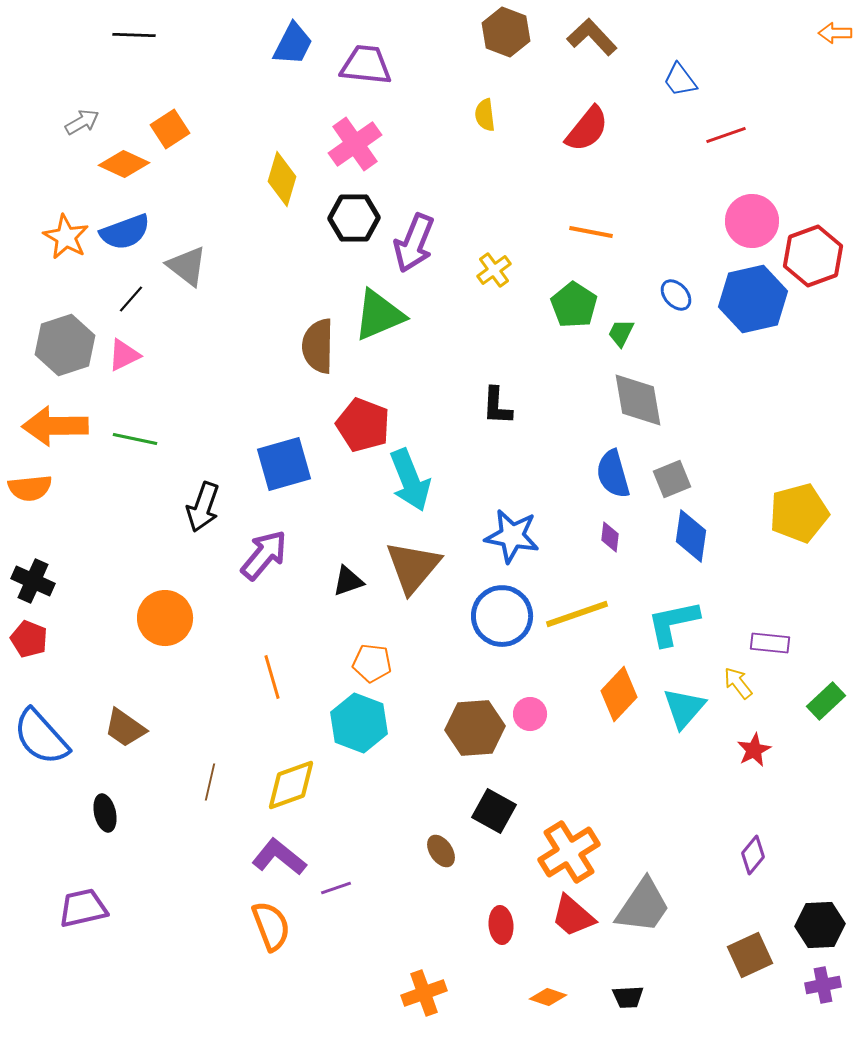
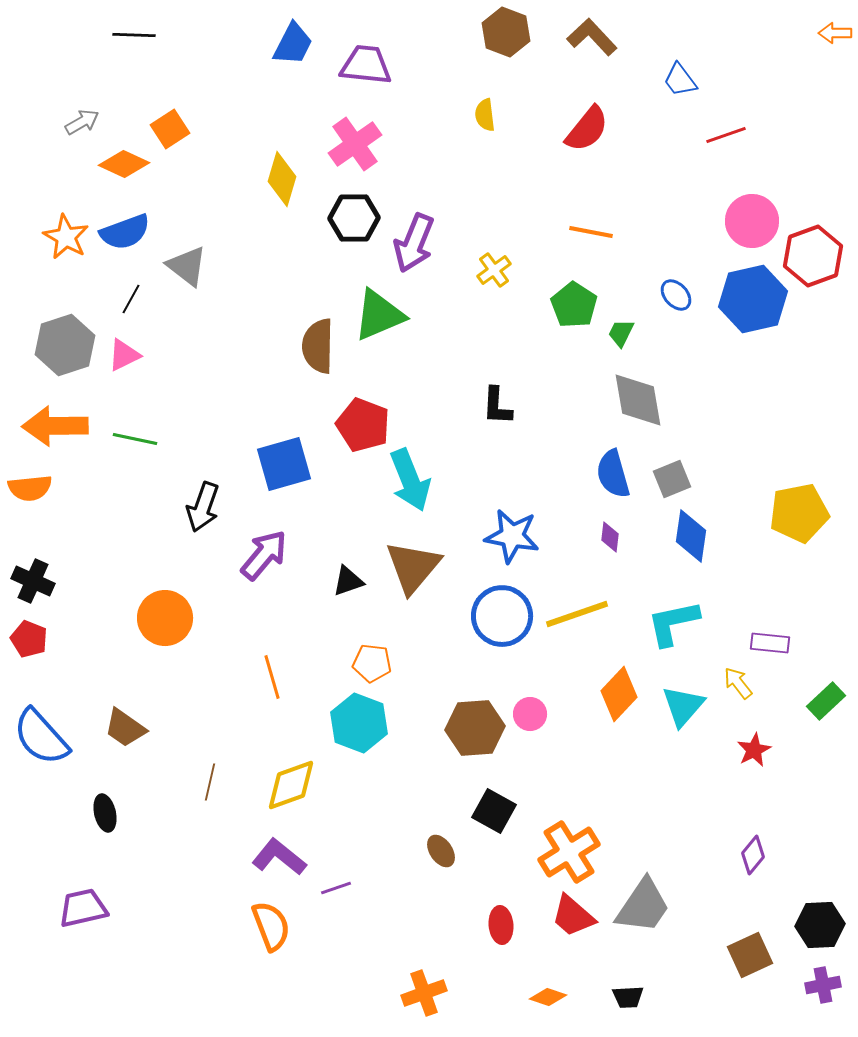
black line at (131, 299): rotated 12 degrees counterclockwise
yellow pentagon at (799, 513): rotated 4 degrees clockwise
cyan triangle at (684, 708): moved 1 px left, 2 px up
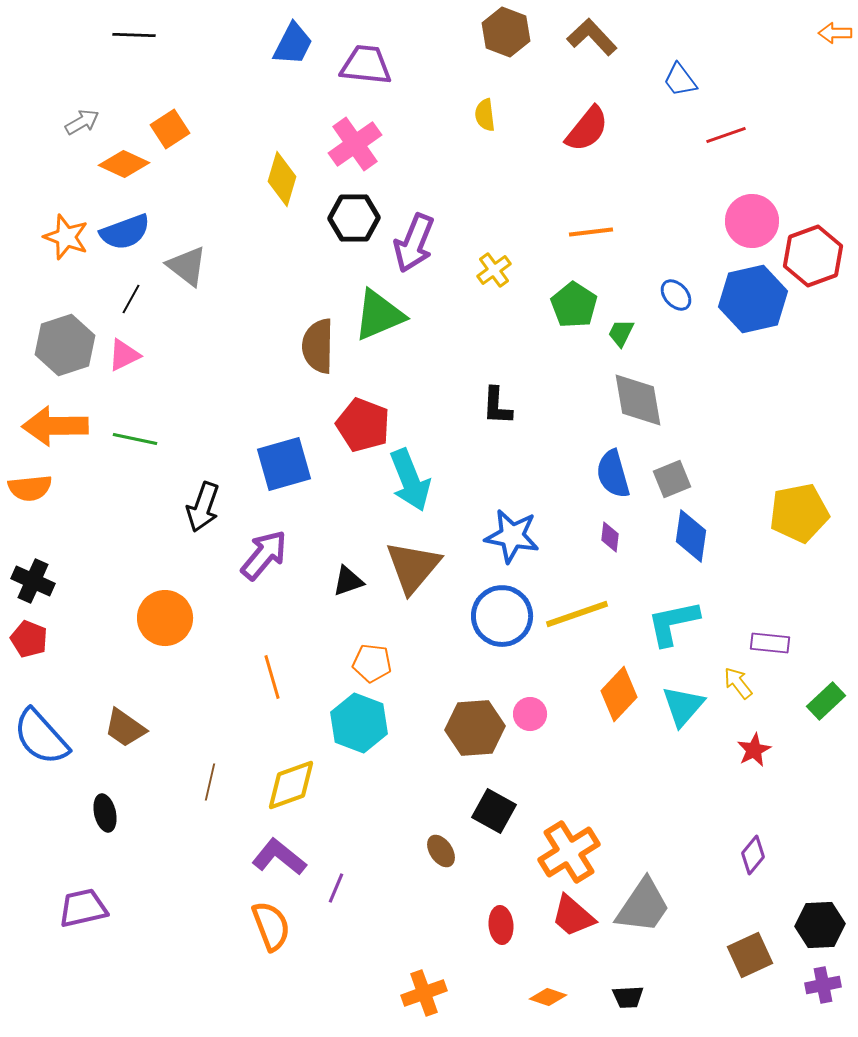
orange line at (591, 232): rotated 18 degrees counterclockwise
orange star at (66, 237): rotated 9 degrees counterclockwise
purple line at (336, 888): rotated 48 degrees counterclockwise
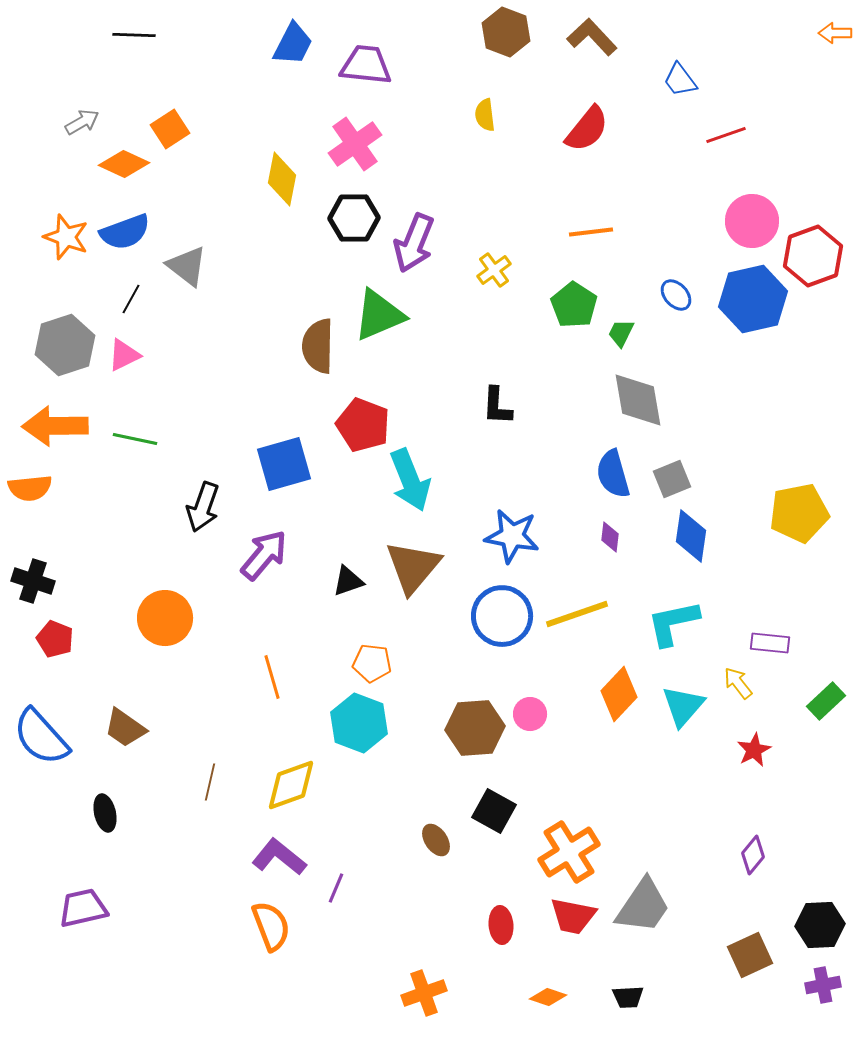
yellow diamond at (282, 179): rotated 6 degrees counterclockwise
black cross at (33, 581): rotated 6 degrees counterclockwise
red pentagon at (29, 639): moved 26 px right
brown ellipse at (441, 851): moved 5 px left, 11 px up
red trapezoid at (573, 916): rotated 30 degrees counterclockwise
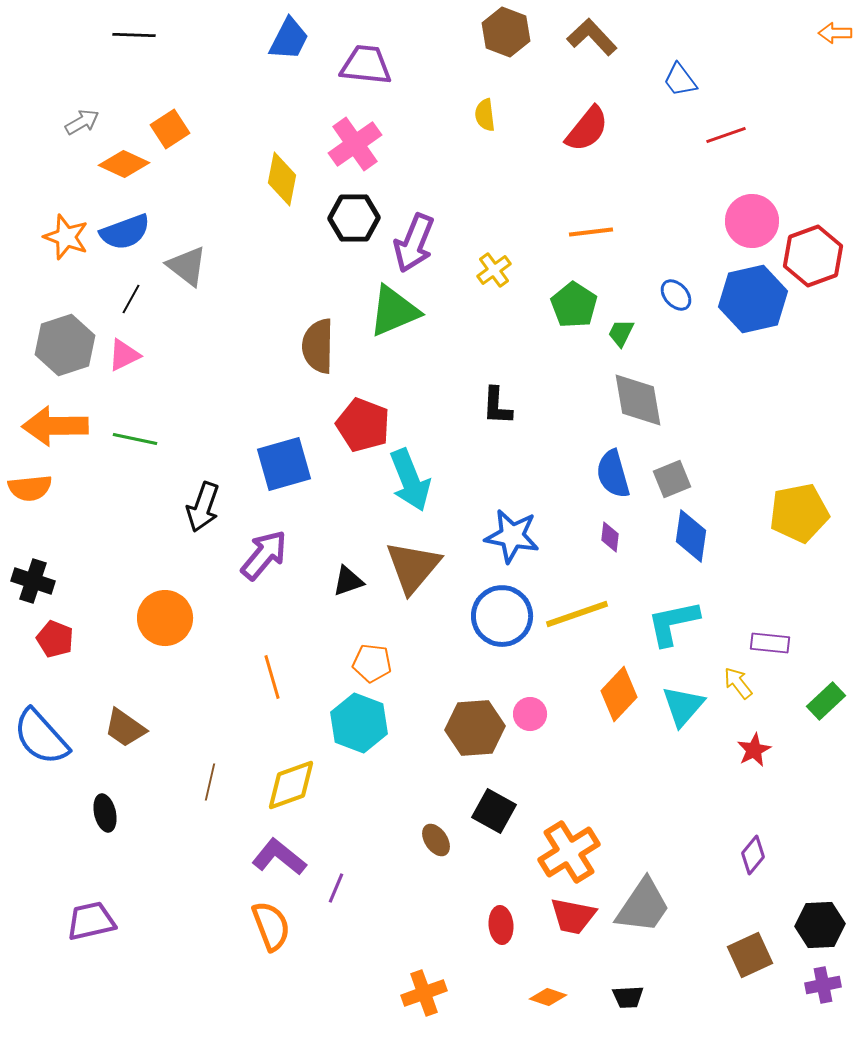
blue trapezoid at (293, 44): moved 4 px left, 5 px up
green triangle at (379, 315): moved 15 px right, 4 px up
purple trapezoid at (83, 908): moved 8 px right, 13 px down
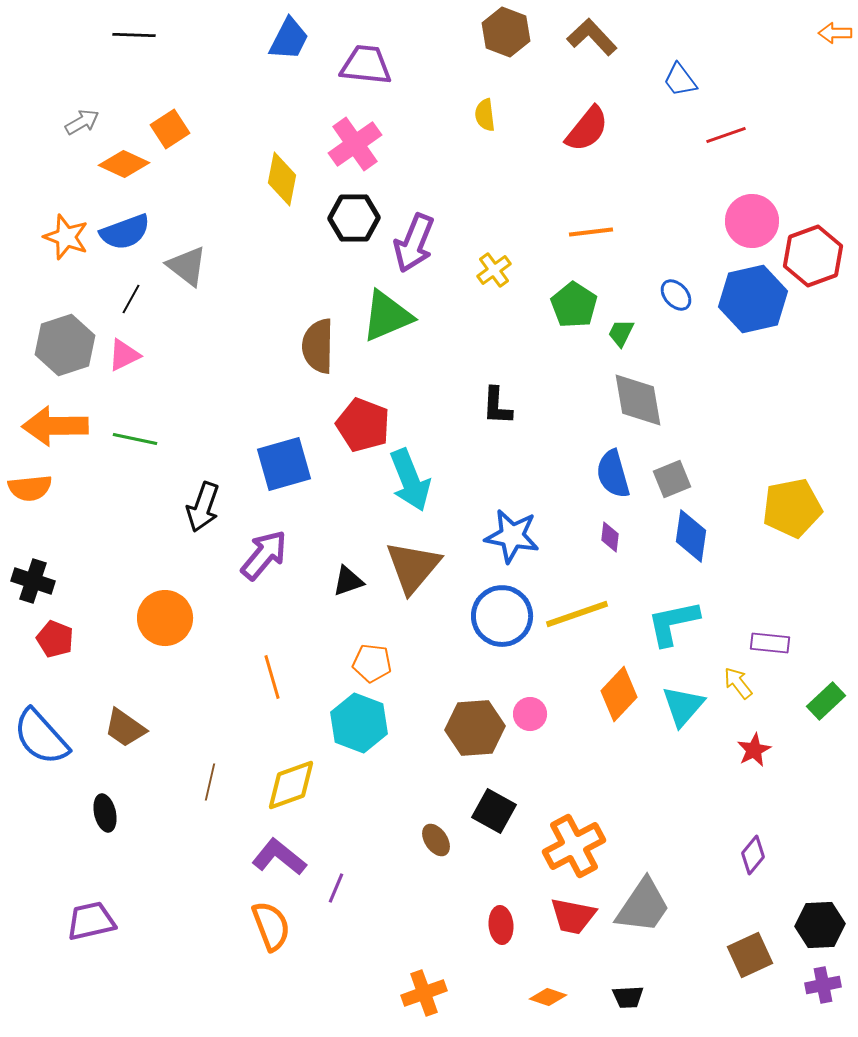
green triangle at (394, 311): moved 7 px left, 5 px down
yellow pentagon at (799, 513): moved 7 px left, 5 px up
orange cross at (569, 852): moved 5 px right, 6 px up; rotated 4 degrees clockwise
